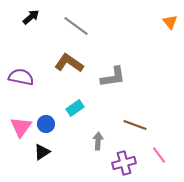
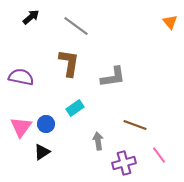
brown L-shape: rotated 64 degrees clockwise
gray arrow: rotated 12 degrees counterclockwise
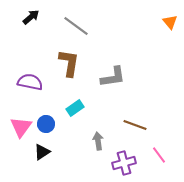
purple semicircle: moved 9 px right, 5 px down
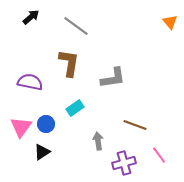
gray L-shape: moved 1 px down
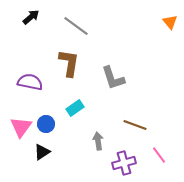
gray L-shape: rotated 80 degrees clockwise
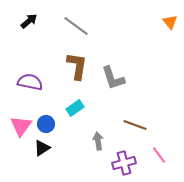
black arrow: moved 2 px left, 4 px down
brown L-shape: moved 8 px right, 3 px down
pink triangle: moved 1 px up
black triangle: moved 4 px up
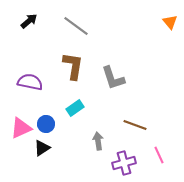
brown L-shape: moved 4 px left
pink triangle: moved 2 px down; rotated 30 degrees clockwise
pink line: rotated 12 degrees clockwise
